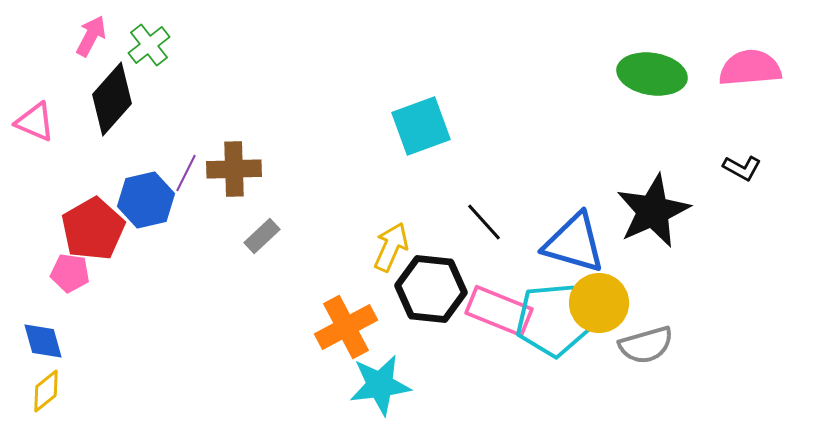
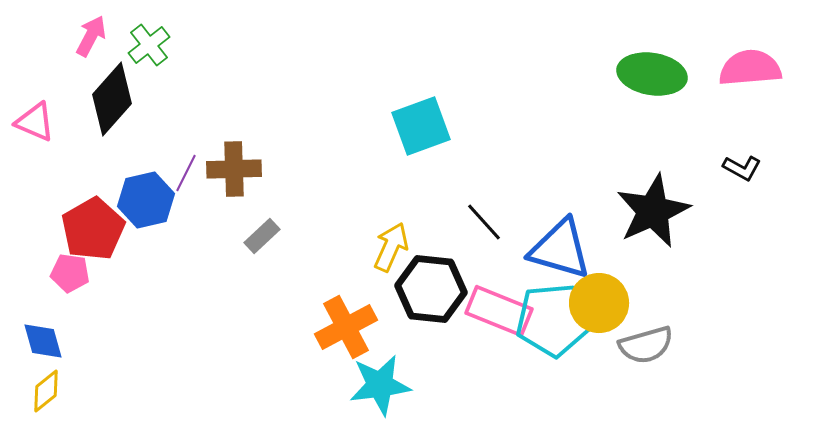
blue triangle: moved 14 px left, 6 px down
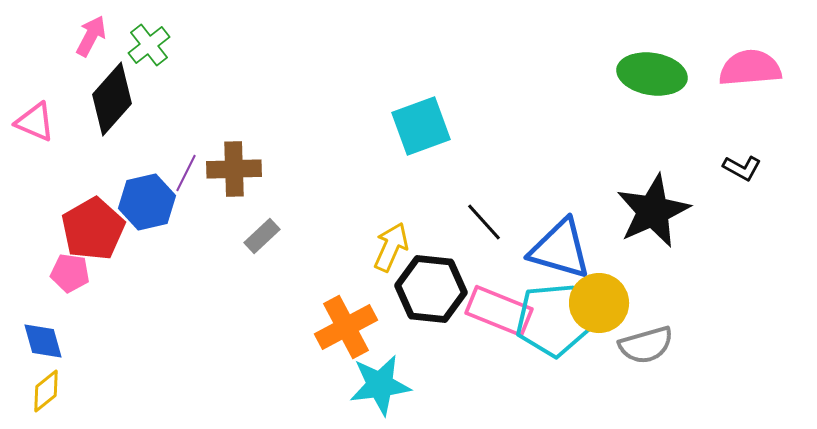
blue hexagon: moved 1 px right, 2 px down
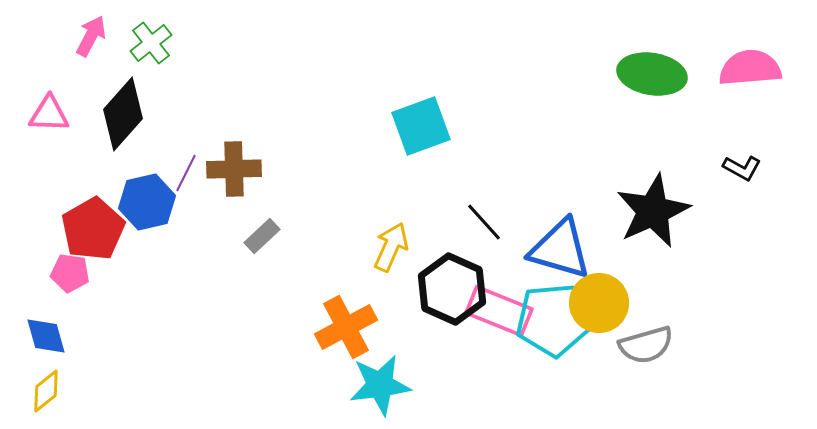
green cross: moved 2 px right, 2 px up
black diamond: moved 11 px right, 15 px down
pink triangle: moved 14 px right, 8 px up; rotated 21 degrees counterclockwise
black hexagon: moved 21 px right; rotated 18 degrees clockwise
blue diamond: moved 3 px right, 5 px up
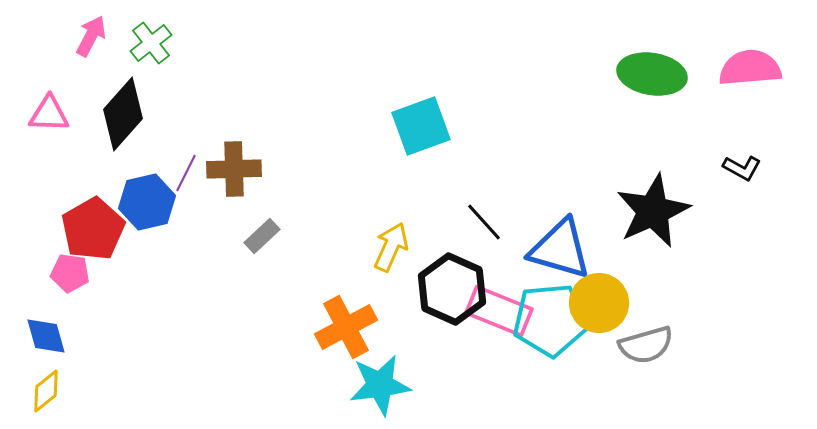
cyan pentagon: moved 3 px left
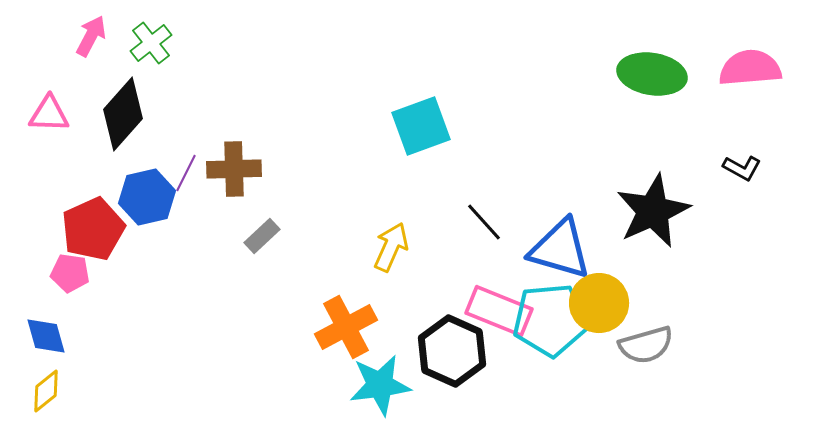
blue hexagon: moved 5 px up
red pentagon: rotated 6 degrees clockwise
black hexagon: moved 62 px down
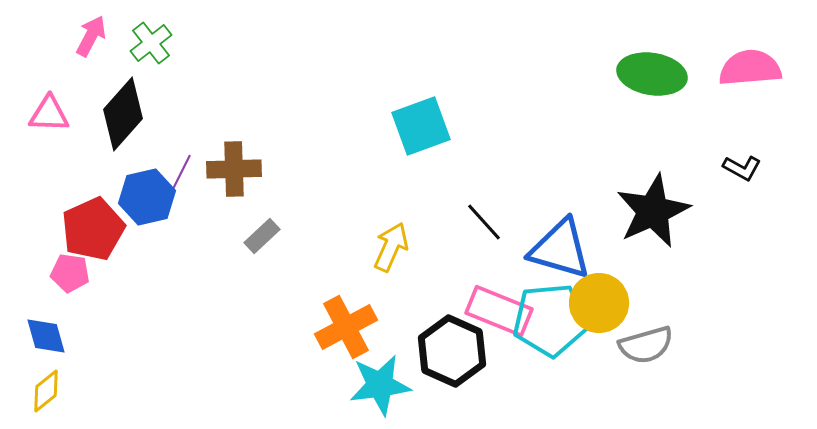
purple line: moved 5 px left
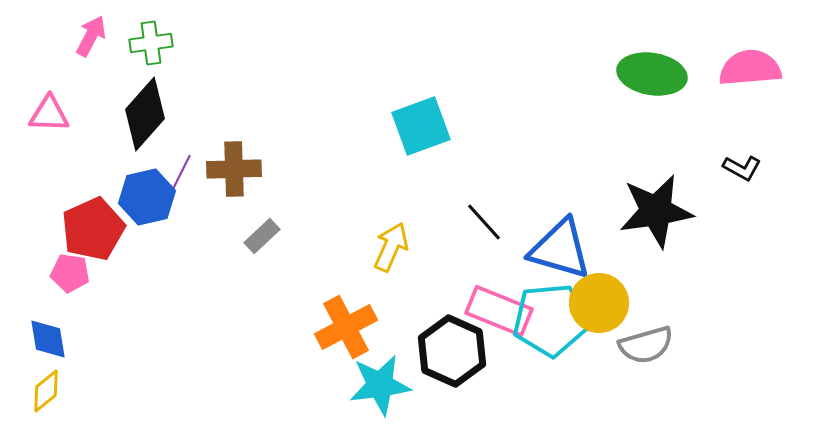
green cross: rotated 30 degrees clockwise
black diamond: moved 22 px right
black star: moved 3 px right; rotated 16 degrees clockwise
blue diamond: moved 2 px right, 3 px down; rotated 6 degrees clockwise
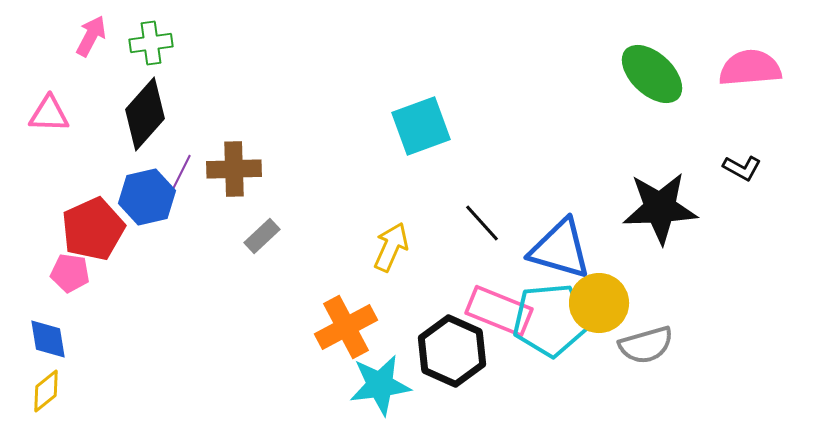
green ellipse: rotated 34 degrees clockwise
black star: moved 4 px right, 3 px up; rotated 6 degrees clockwise
black line: moved 2 px left, 1 px down
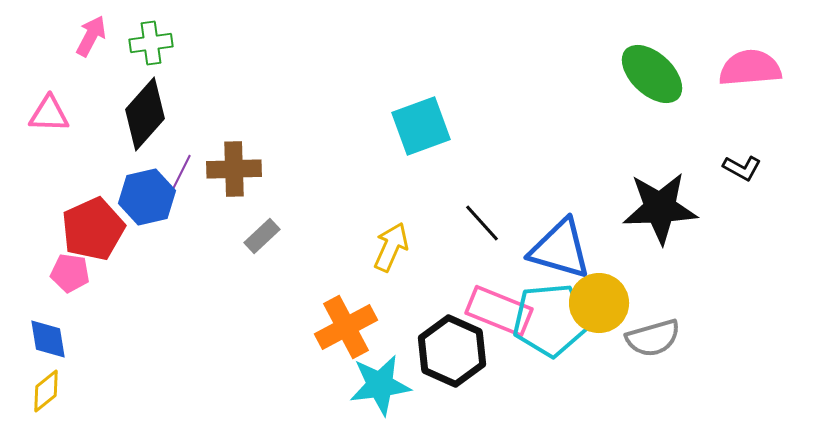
gray semicircle: moved 7 px right, 7 px up
